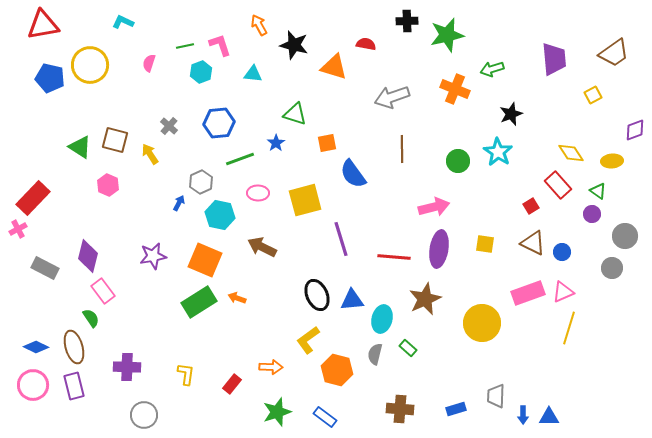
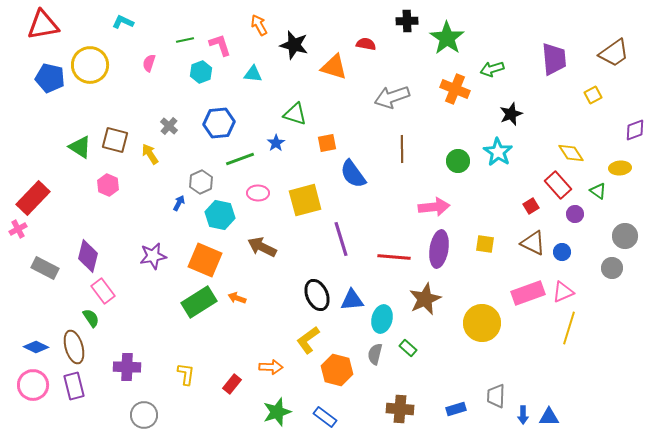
green star at (447, 35): moved 3 px down; rotated 24 degrees counterclockwise
green line at (185, 46): moved 6 px up
yellow ellipse at (612, 161): moved 8 px right, 7 px down
pink arrow at (434, 207): rotated 8 degrees clockwise
purple circle at (592, 214): moved 17 px left
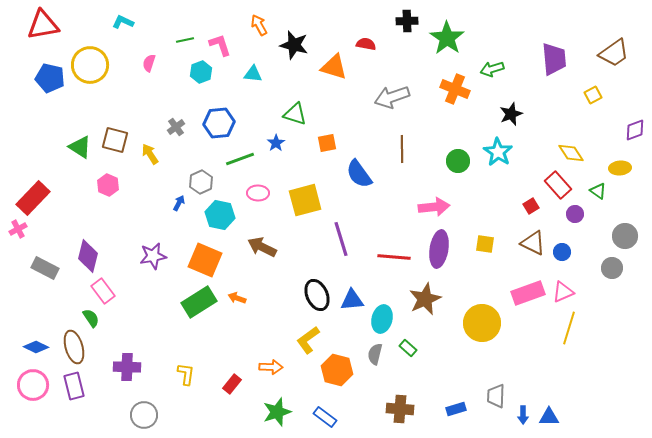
gray cross at (169, 126): moved 7 px right, 1 px down; rotated 12 degrees clockwise
blue semicircle at (353, 174): moved 6 px right
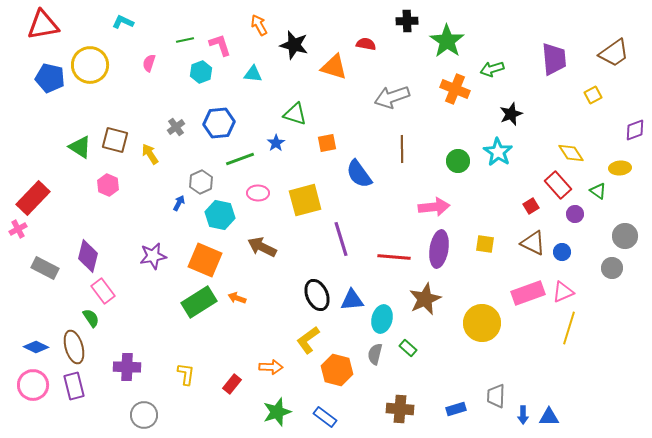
green star at (447, 38): moved 3 px down
